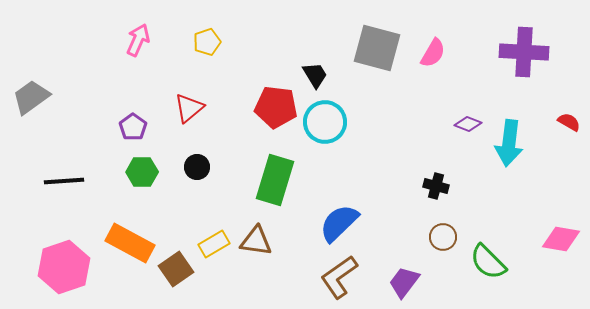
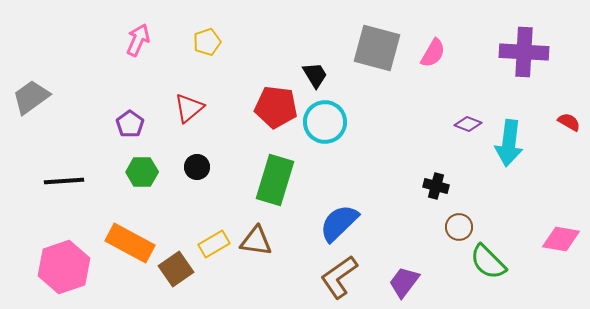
purple pentagon: moved 3 px left, 3 px up
brown circle: moved 16 px right, 10 px up
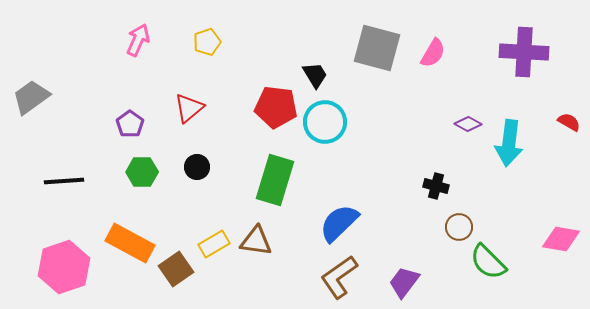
purple diamond: rotated 8 degrees clockwise
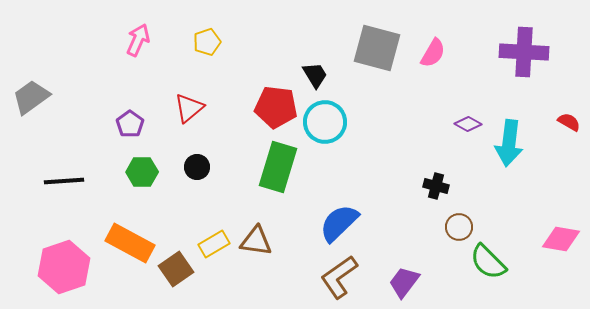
green rectangle: moved 3 px right, 13 px up
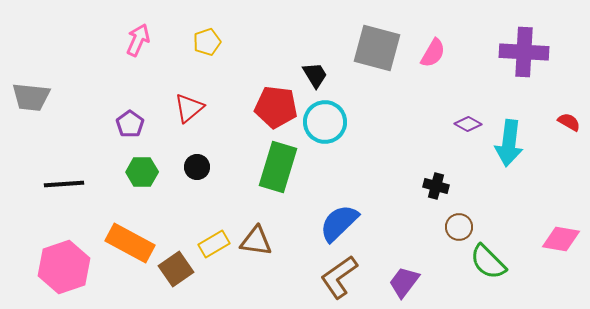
gray trapezoid: rotated 138 degrees counterclockwise
black line: moved 3 px down
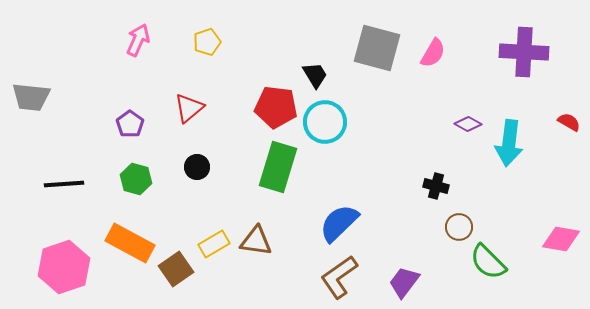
green hexagon: moved 6 px left, 7 px down; rotated 16 degrees clockwise
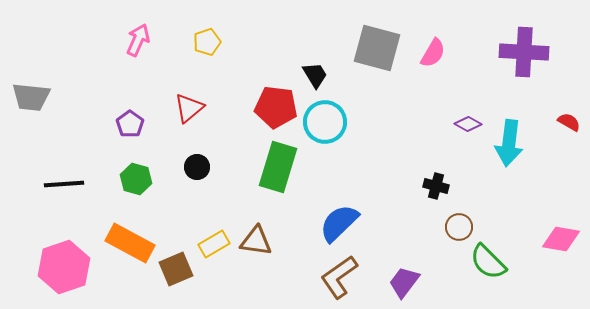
brown square: rotated 12 degrees clockwise
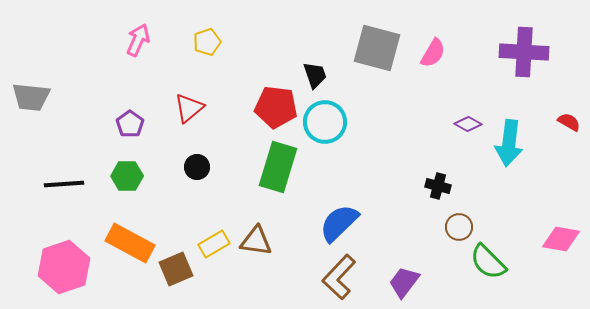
black trapezoid: rotated 12 degrees clockwise
green hexagon: moved 9 px left, 3 px up; rotated 16 degrees counterclockwise
black cross: moved 2 px right
brown L-shape: rotated 12 degrees counterclockwise
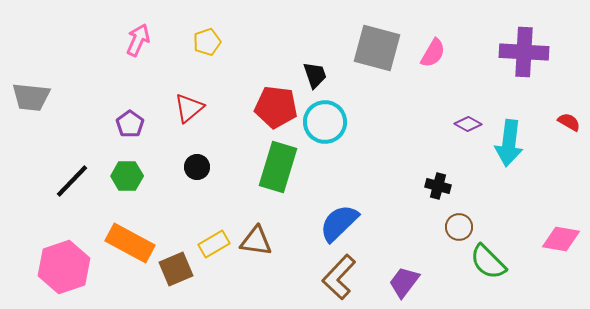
black line: moved 8 px right, 3 px up; rotated 42 degrees counterclockwise
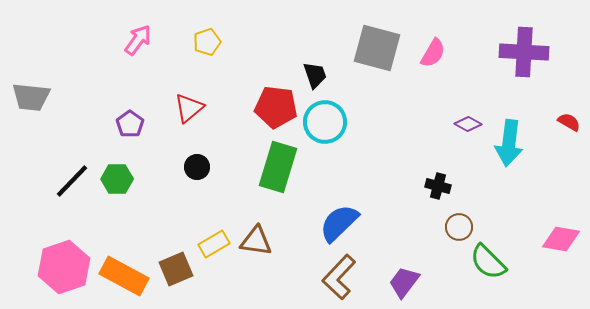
pink arrow: rotated 12 degrees clockwise
green hexagon: moved 10 px left, 3 px down
orange rectangle: moved 6 px left, 33 px down
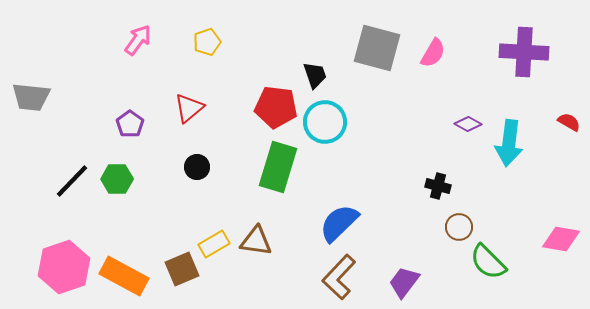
brown square: moved 6 px right
